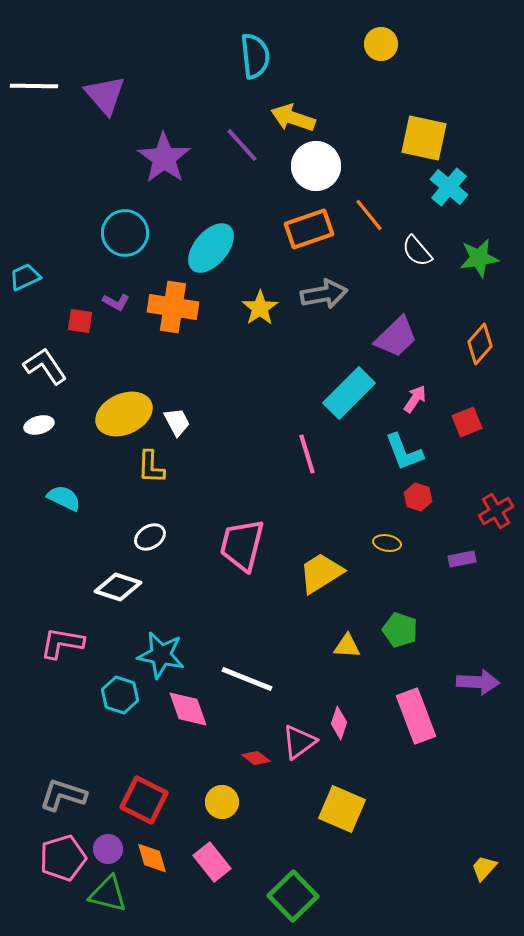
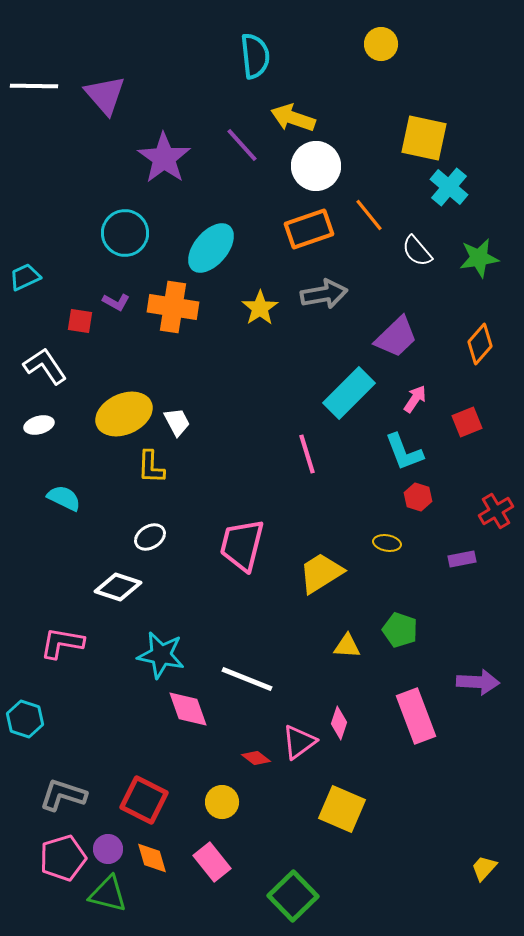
cyan hexagon at (120, 695): moved 95 px left, 24 px down
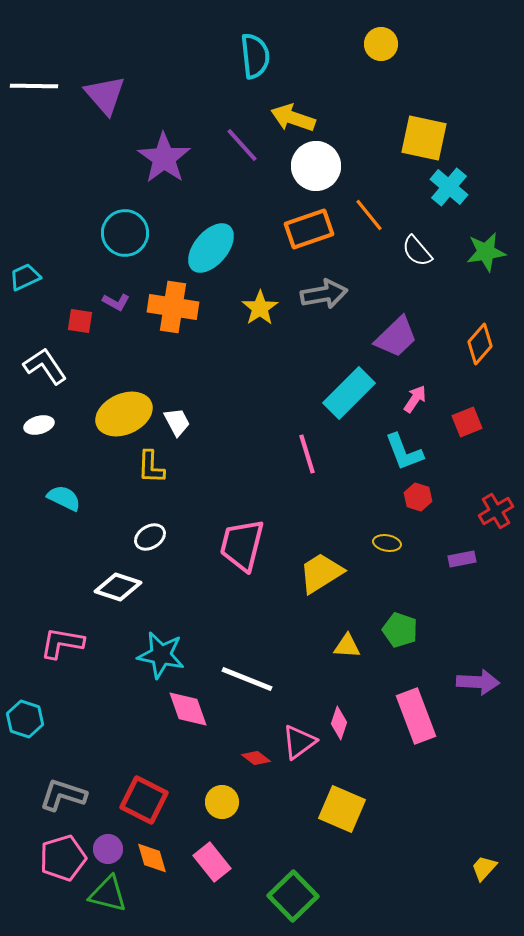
green star at (479, 258): moved 7 px right, 6 px up
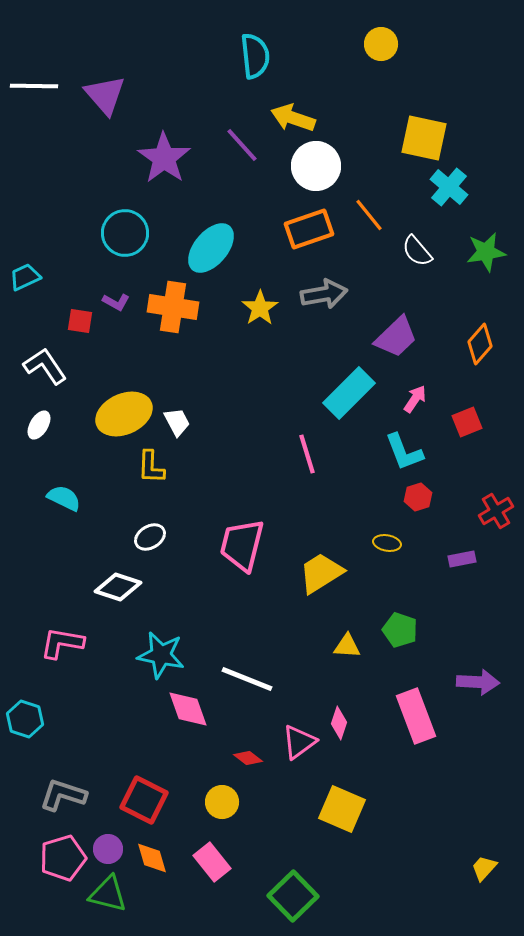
white ellipse at (39, 425): rotated 44 degrees counterclockwise
red hexagon at (418, 497): rotated 24 degrees clockwise
red diamond at (256, 758): moved 8 px left
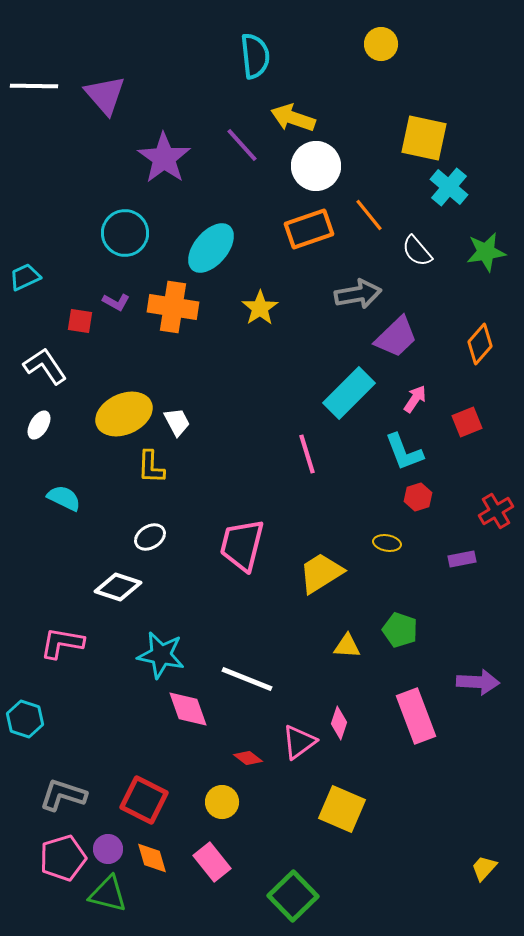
gray arrow at (324, 294): moved 34 px right
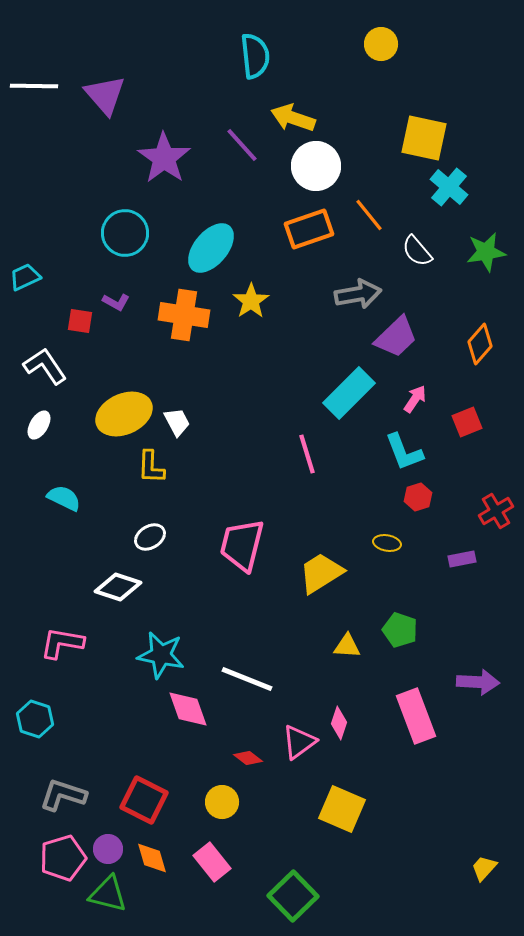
orange cross at (173, 307): moved 11 px right, 8 px down
yellow star at (260, 308): moved 9 px left, 7 px up
cyan hexagon at (25, 719): moved 10 px right
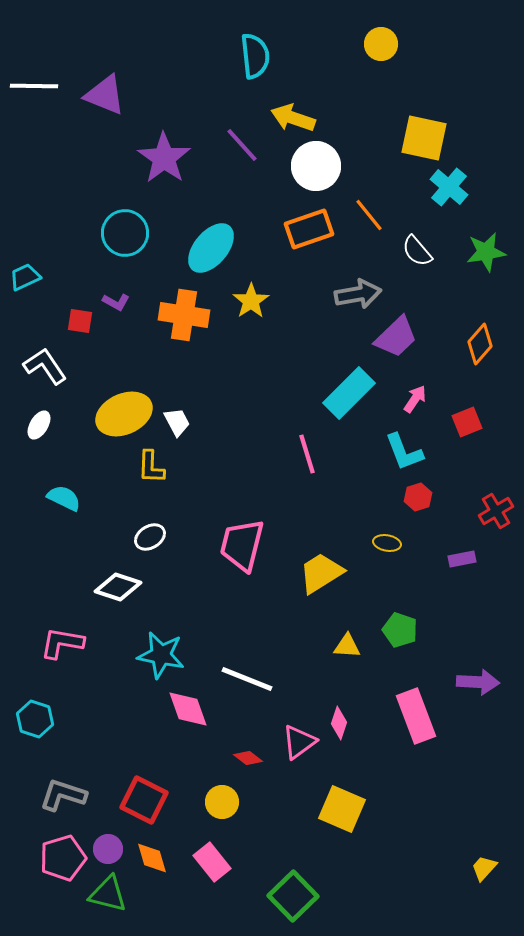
purple triangle at (105, 95): rotated 27 degrees counterclockwise
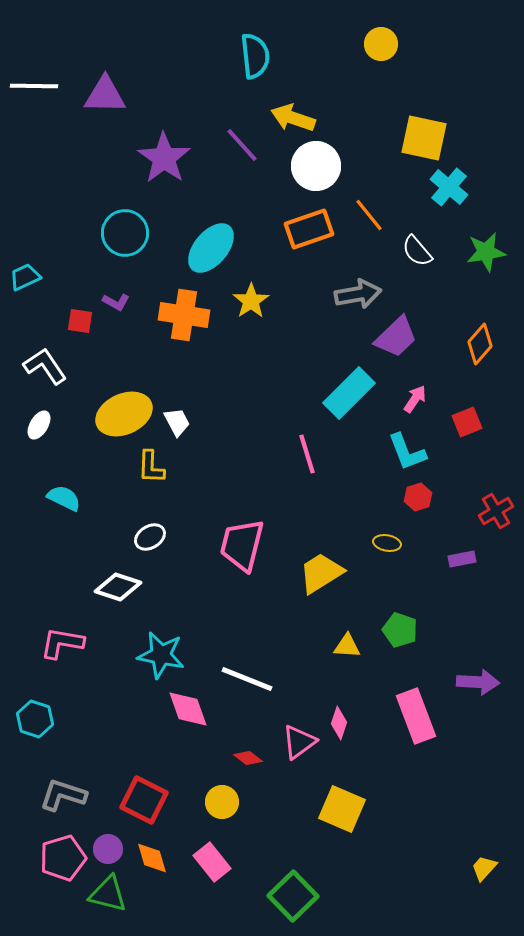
purple triangle at (105, 95): rotated 21 degrees counterclockwise
cyan L-shape at (404, 452): moved 3 px right
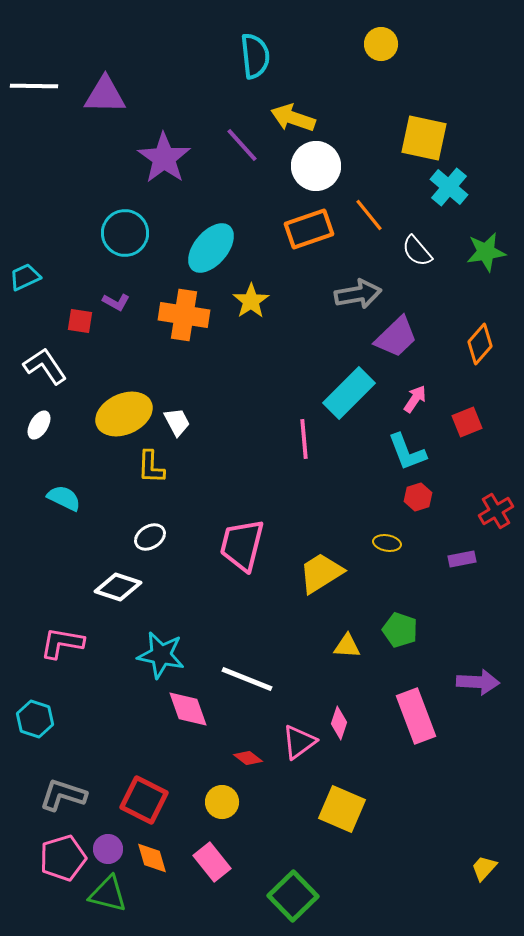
pink line at (307, 454): moved 3 px left, 15 px up; rotated 12 degrees clockwise
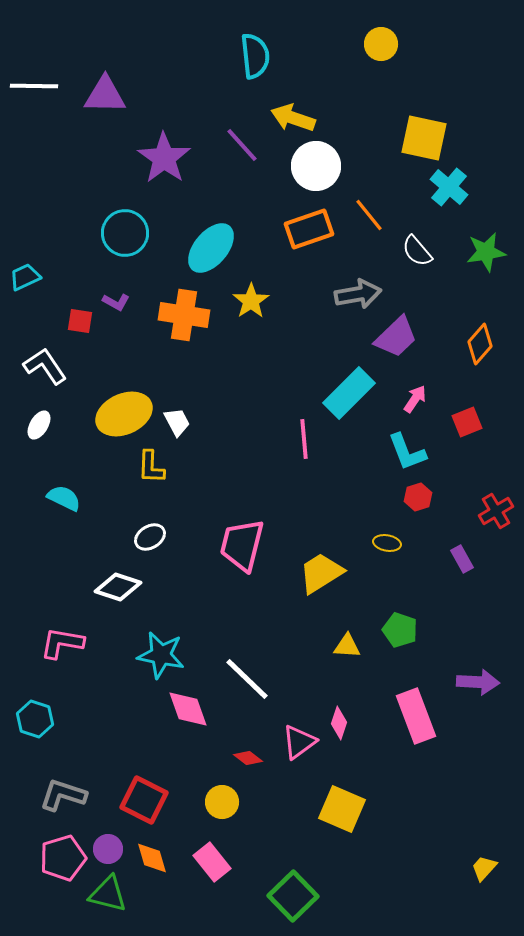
purple rectangle at (462, 559): rotated 72 degrees clockwise
white line at (247, 679): rotated 22 degrees clockwise
